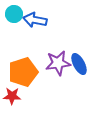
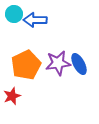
blue arrow: rotated 10 degrees counterclockwise
orange pentagon: moved 3 px right, 7 px up; rotated 8 degrees counterclockwise
red star: rotated 24 degrees counterclockwise
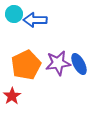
red star: rotated 12 degrees counterclockwise
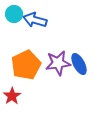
blue arrow: rotated 15 degrees clockwise
